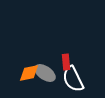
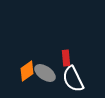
red rectangle: moved 4 px up
orange diamond: moved 2 px left, 2 px up; rotated 25 degrees counterclockwise
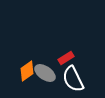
red rectangle: rotated 63 degrees clockwise
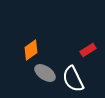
red rectangle: moved 22 px right, 8 px up
orange diamond: moved 4 px right, 21 px up
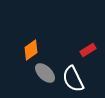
gray ellipse: rotated 10 degrees clockwise
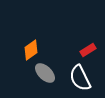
white semicircle: moved 7 px right, 1 px up
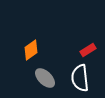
gray ellipse: moved 5 px down
white semicircle: rotated 20 degrees clockwise
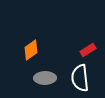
gray ellipse: rotated 45 degrees counterclockwise
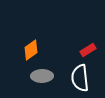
gray ellipse: moved 3 px left, 2 px up
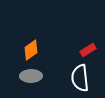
gray ellipse: moved 11 px left
